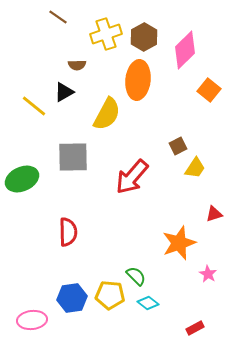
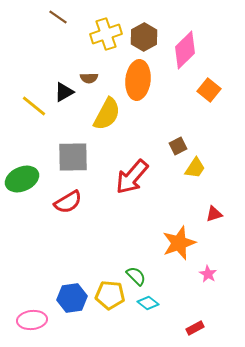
brown semicircle: moved 12 px right, 13 px down
red semicircle: moved 30 px up; rotated 60 degrees clockwise
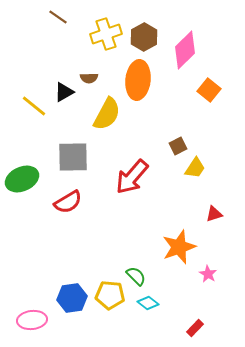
orange star: moved 4 px down
red rectangle: rotated 18 degrees counterclockwise
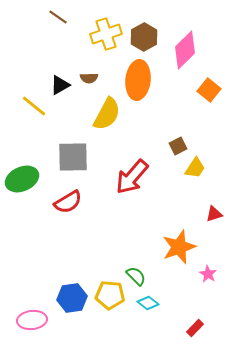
black triangle: moved 4 px left, 7 px up
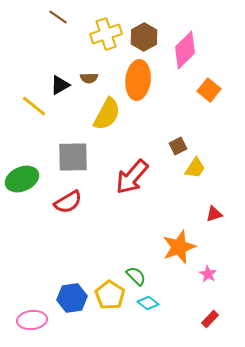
yellow pentagon: rotated 28 degrees clockwise
red rectangle: moved 15 px right, 9 px up
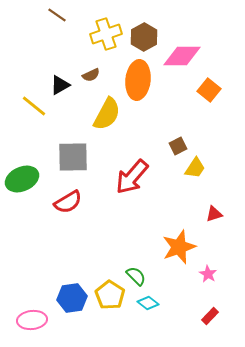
brown line: moved 1 px left, 2 px up
pink diamond: moved 3 px left, 6 px down; rotated 45 degrees clockwise
brown semicircle: moved 2 px right, 3 px up; rotated 24 degrees counterclockwise
red rectangle: moved 3 px up
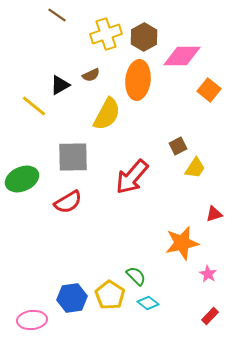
orange star: moved 3 px right, 4 px up; rotated 8 degrees clockwise
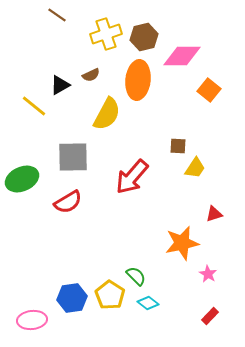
brown hexagon: rotated 16 degrees clockwise
brown square: rotated 30 degrees clockwise
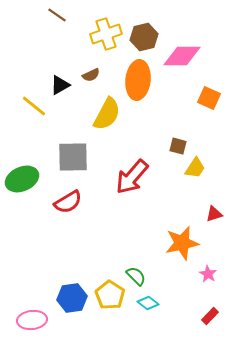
orange square: moved 8 px down; rotated 15 degrees counterclockwise
brown square: rotated 12 degrees clockwise
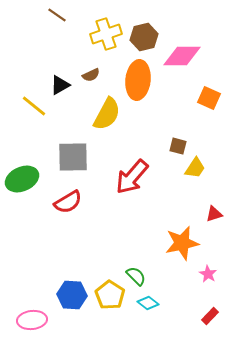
blue hexagon: moved 3 px up; rotated 12 degrees clockwise
